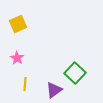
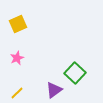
pink star: rotated 16 degrees clockwise
yellow line: moved 8 px left, 9 px down; rotated 40 degrees clockwise
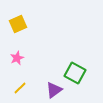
green square: rotated 15 degrees counterclockwise
yellow line: moved 3 px right, 5 px up
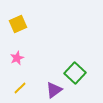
green square: rotated 15 degrees clockwise
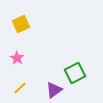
yellow square: moved 3 px right
pink star: rotated 16 degrees counterclockwise
green square: rotated 20 degrees clockwise
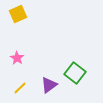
yellow square: moved 3 px left, 10 px up
green square: rotated 25 degrees counterclockwise
purple triangle: moved 5 px left, 5 px up
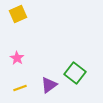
yellow line: rotated 24 degrees clockwise
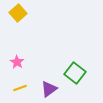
yellow square: moved 1 px up; rotated 18 degrees counterclockwise
pink star: moved 4 px down
purple triangle: moved 4 px down
